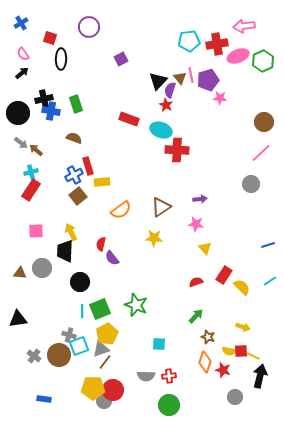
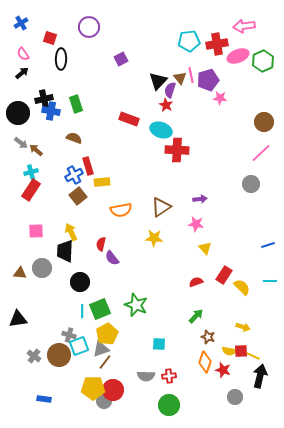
orange semicircle at (121, 210): rotated 25 degrees clockwise
cyan line at (270, 281): rotated 32 degrees clockwise
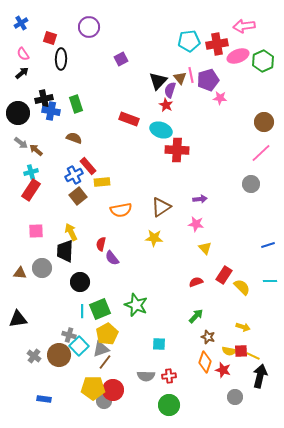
red rectangle at (88, 166): rotated 24 degrees counterclockwise
cyan square at (79, 346): rotated 24 degrees counterclockwise
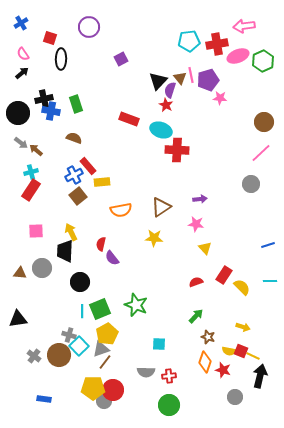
red square at (241, 351): rotated 24 degrees clockwise
gray semicircle at (146, 376): moved 4 px up
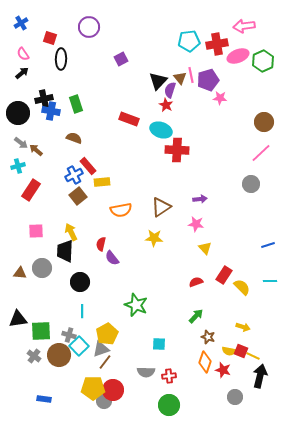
cyan cross at (31, 172): moved 13 px left, 6 px up
green square at (100, 309): moved 59 px left, 22 px down; rotated 20 degrees clockwise
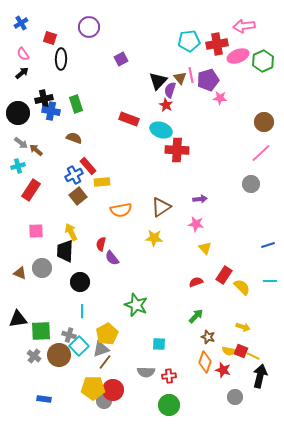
brown triangle at (20, 273): rotated 16 degrees clockwise
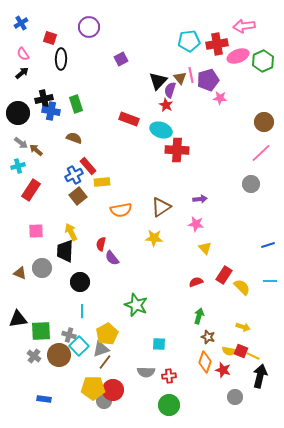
green arrow at (196, 316): moved 3 px right; rotated 28 degrees counterclockwise
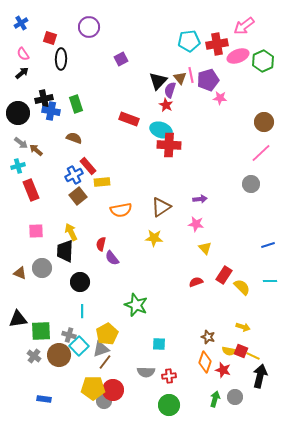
pink arrow at (244, 26): rotated 30 degrees counterclockwise
red cross at (177, 150): moved 8 px left, 5 px up
red rectangle at (31, 190): rotated 55 degrees counterclockwise
green arrow at (199, 316): moved 16 px right, 83 px down
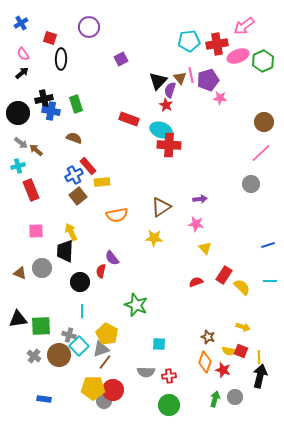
orange semicircle at (121, 210): moved 4 px left, 5 px down
red semicircle at (101, 244): moved 27 px down
green square at (41, 331): moved 5 px up
yellow pentagon at (107, 334): rotated 15 degrees counterclockwise
yellow line at (253, 356): moved 6 px right, 1 px down; rotated 64 degrees clockwise
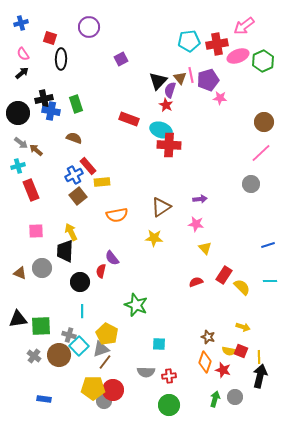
blue cross at (21, 23): rotated 16 degrees clockwise
